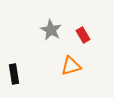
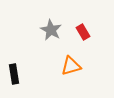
red rectangle: moved 3 px up
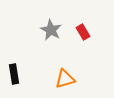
orange triangle: moved 6 px left, 13 px down
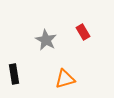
gray star: moved 5 px left, 10 px down
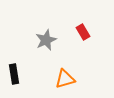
gray star: rotated 20 degrees clockwise
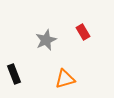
black rectangle: rotated 12 degrees counterclockwise
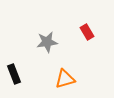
red rectangle: moved 4 px right
gray star: moved 1 px right, 2 px down; rotated 15 degrees clockwise
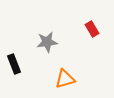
red rectangle: moved 5 px right, 3 px up
black rectangle: moved 10 px up
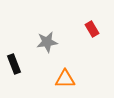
orange triangle: rotated 15 degrees clockwise
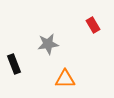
red rectangle: moved 1 px right, 4 px up
gray star: moved 1 px right, 2 px down
